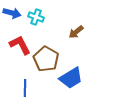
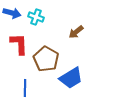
red L-shape: moved 1 px left, 1 px up; rotated 25 degrees clockwise
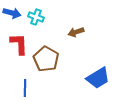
brown arrow: rotated 21 degrees clockwise
blue trapezoid: moved 27 px right
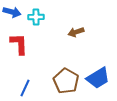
blue arrow: moved 1 px up
cyan cross: rotated 21 degrees counterclockwise
brown pentagon: moved 20 px right, 22 px down
blue line: rotated 24 degrees clockwise
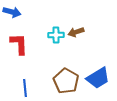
cyan cross: moved 20 px right, 18 px down
blue line: rotated 30 degrees counterclockwise
